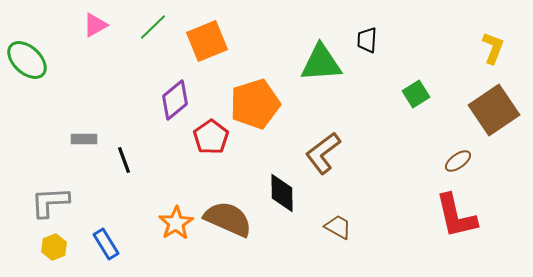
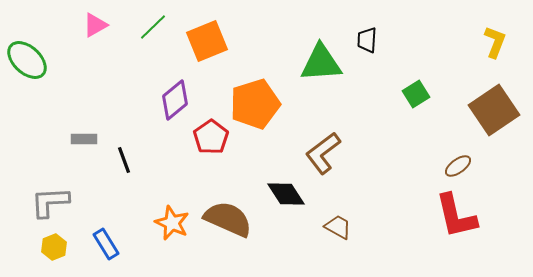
yellow L-shape: moved 2 px right, 6 px up
brown ellipse: moved 5 px down
black diamond: moved 4 px right, 1 px down; rotated 33 degrees counterclockwise
orange star: moved 4 px left; rotated 16 degrees counterclockwise
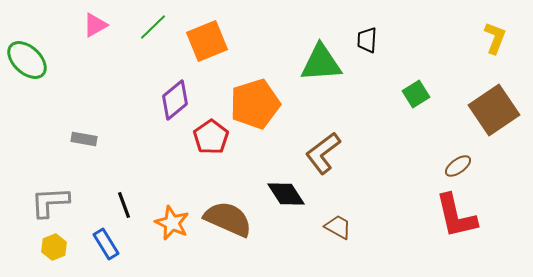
yellow L-shape: moved 4 px up
gray rectangle: rotated 10 degrees clockwise
black line: moved 45 px down
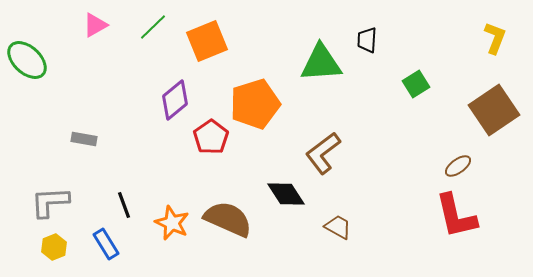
green square: moved 10 px up
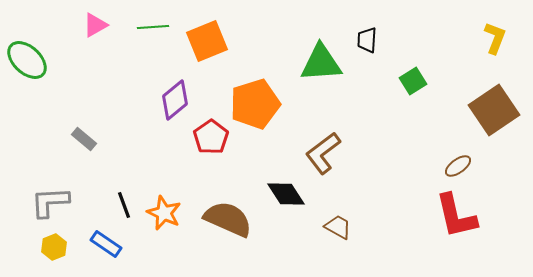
green line: rotated 40 degrees clockwise
green square: moved 3 px left, 3 px up
gray rectangle: rotated 30 degrees clockwise
orange star: moved 8 px left, 10 px up
blue rectangle: rotated 24 degrees counterclockwise
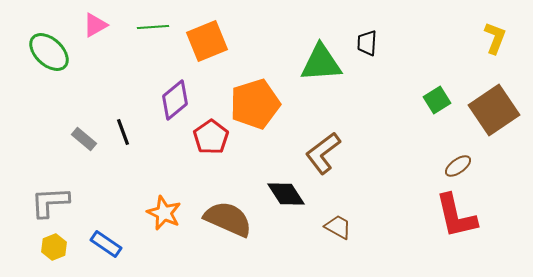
black trapezoid: moved 3 px down
green ellipse: moved 22 px right, 8 px up
green square: moved 24 px right, 19 px down
black line: moved 1 px left, 73 px up
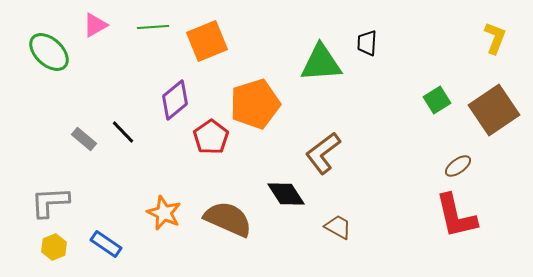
black line: rotated 24 degrees counterclockwise
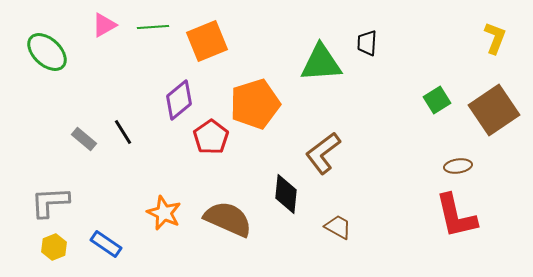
pink triangle: moved 9 px right
green ellipse: moved 2 px left
purple diamond: moved 4 px right
black line: rotated 12 degrees clockwise
brown ellipse: rotated 28 degrees clockwise
black diamond: rotated 39 degrees clockwise
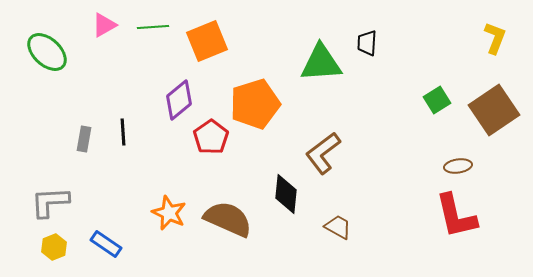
black line: rotated 28 degrees clockwise
gray rectangle: rotated 60 degrees clockwise
orange star: moved 5 px right
